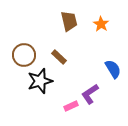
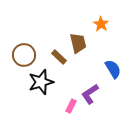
brown trapezoid: moved 9 px right, 22 px down
black star: moved 1 px right, 1 px down
pink rectangle: rotated 40 degrees counterclockwise
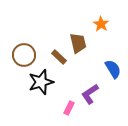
pink rectangle: moved 2 px left, 2 px down
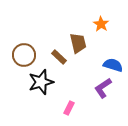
blue semicircle: moved 4 px up; rotated 42 degrees counterclockwise
purple L-shape: moved 13 px right, 6 px up
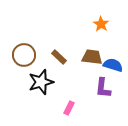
brown trapezoid: moved 14 px right, 14 px down; rotated 70 degrees counterclockwise
purple L-shape: rotated 50 degrees counterclockwise
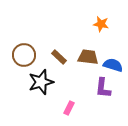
orange star: rotated 21 degrees counterclockwise
brown trapezoid: moved 4 px left
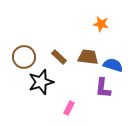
brown circle: moved 2 px down
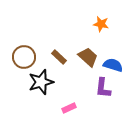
brown trapezoid: rotated 35 degrees clockwise
pink rectangle: rotated 40 degrees clockwise
